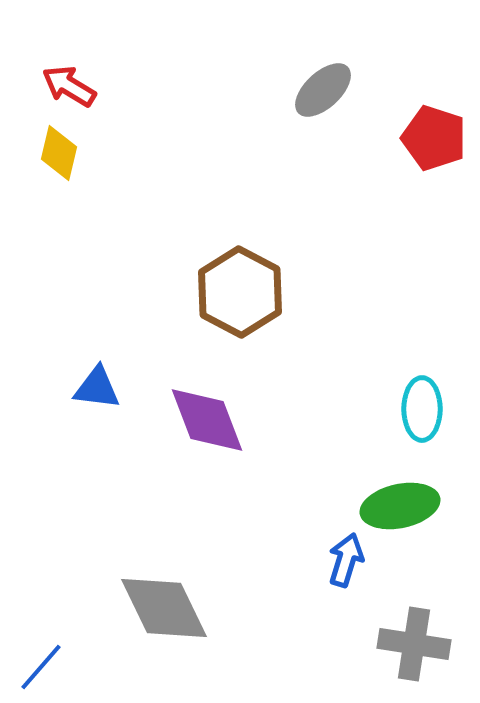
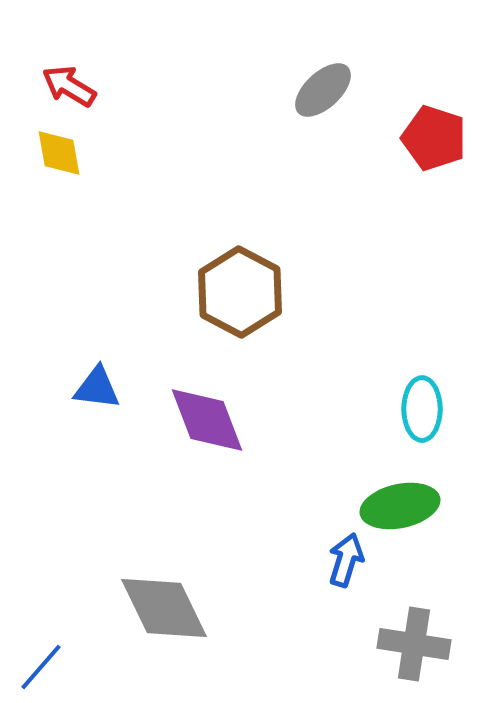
yellow diamond: rotated 24 degrees counterclockwise
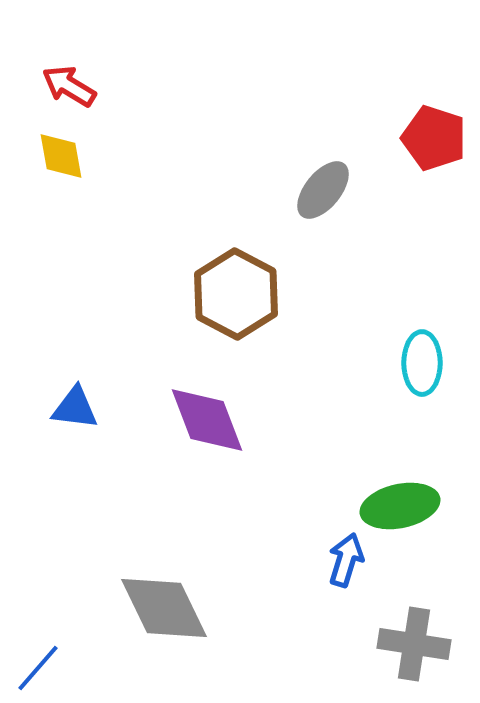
gray ellipse: moved 100 px down; rotated 8 degrees counterclockwise
yellow diamond: moved 2 px right, 3 px down
brown hexagon: moved 4 px left, 2 px down
blue triangle: moved 22 px left, 20 px down
cyan ellipse: moved 46 px up
blue line: moved 3 px left, 1 px down
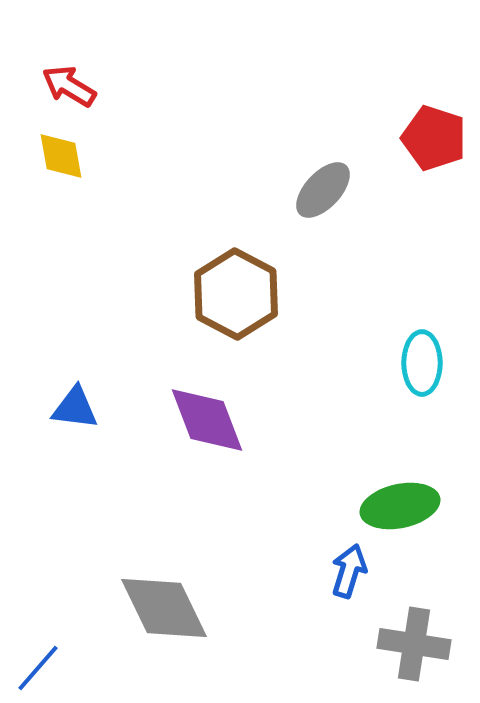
gray ellipse: rotated 4 degrees clockwise
blue arrow: moved 3 px right, 11 px down
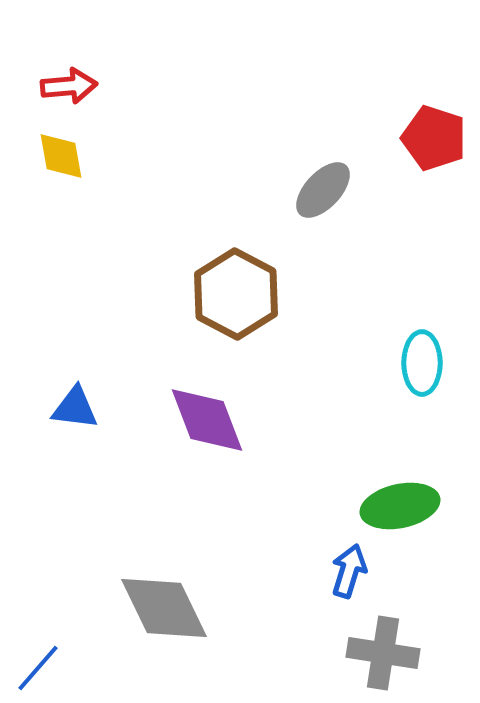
red arrow: rotated 144 degrees clockwise
gray cross: moved 31 px left, 9 px down
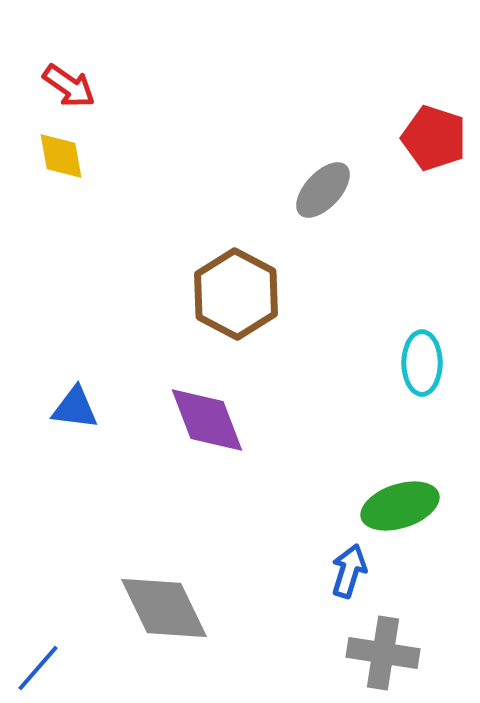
red arrow: rotated 40 degrees clockwise
green ellipse: rotated 6 degrees counterclockwise
